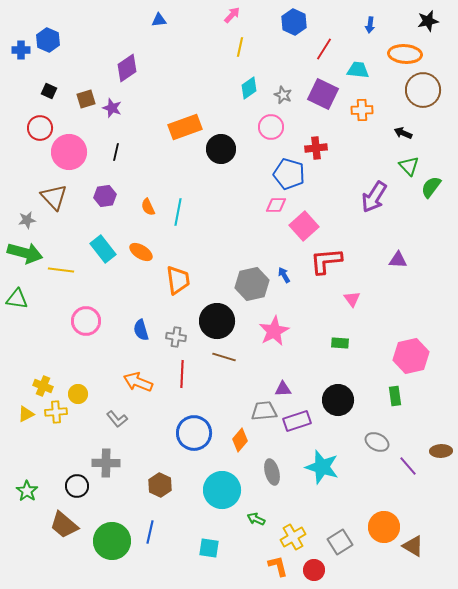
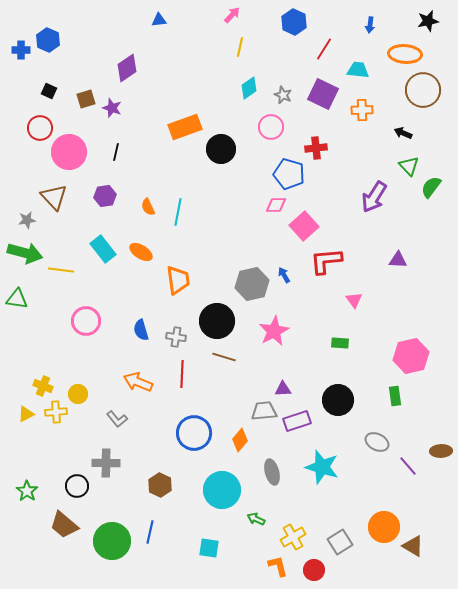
pink triangle at (352, 299): moved 2 px right, 1 px down
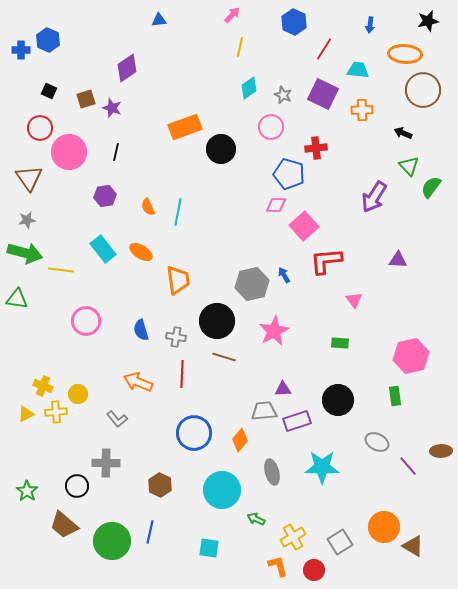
brown triangle at (54, 197): moved 25 px left, 19 px up; rotated 8 degrees clockwise
cyan star at (322, 467): rotated 16 degrees counterclockwise
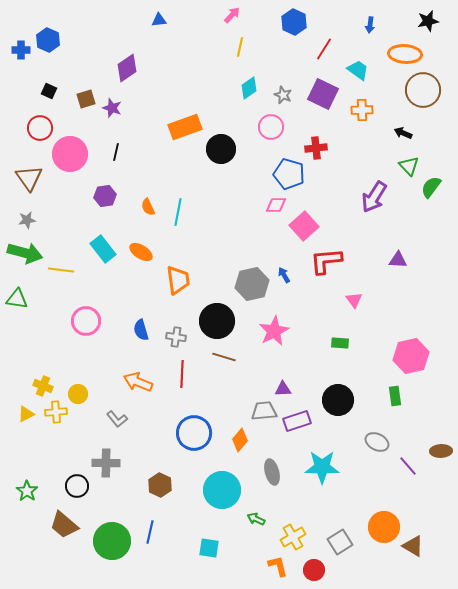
cyan trapezoid at (358, 70): rotated 30 degrees clockwise
pink circle at (69, 152): moved 1 px right, 2 px down
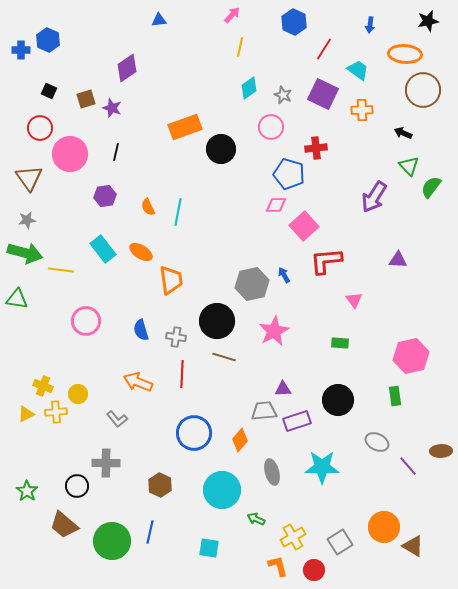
orange trapezoid at (178, 280): moved 7 px left
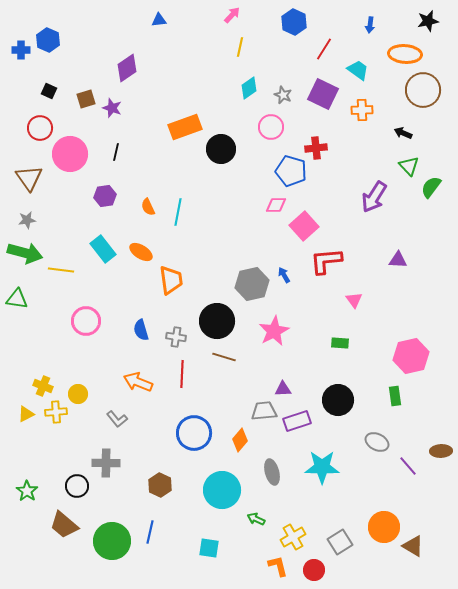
blue pentagon at (289, 174): moved 2 px right, 3 px up
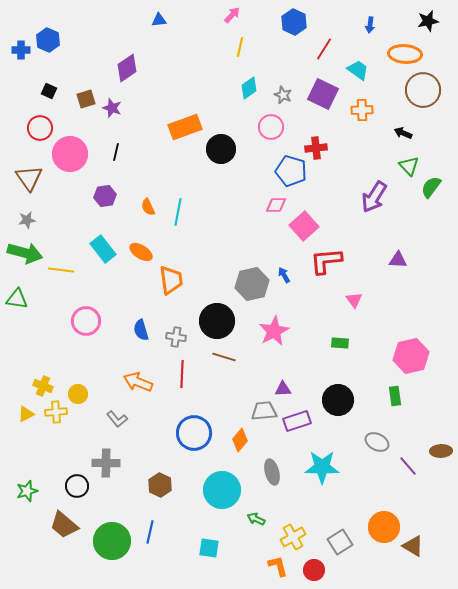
green star at (27, 491): rotated 20 degrees clockwise
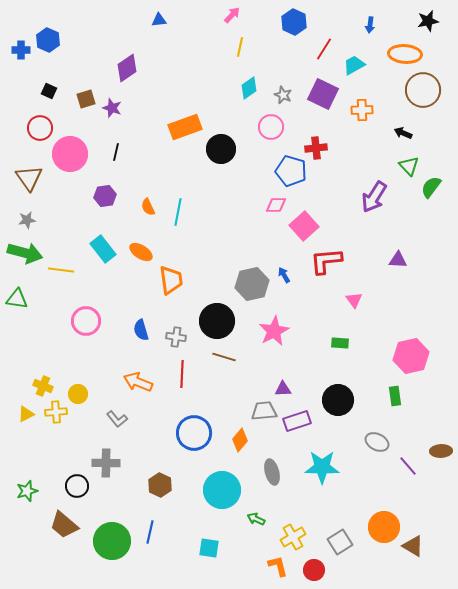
cyan trapezoid at (358, 70): moved 4 px left, 5 px up; rotated 65 degrees counterclockwise
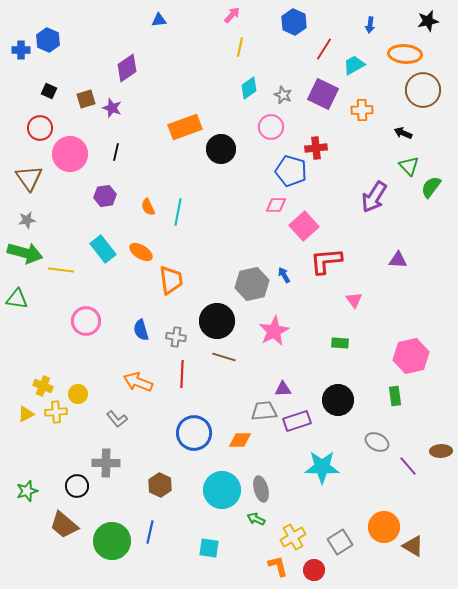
orange diamond at (240, 440): rotated 50 degrees clockwise
gray ellipse at (272, 472): moved 11 px left, 17 px down
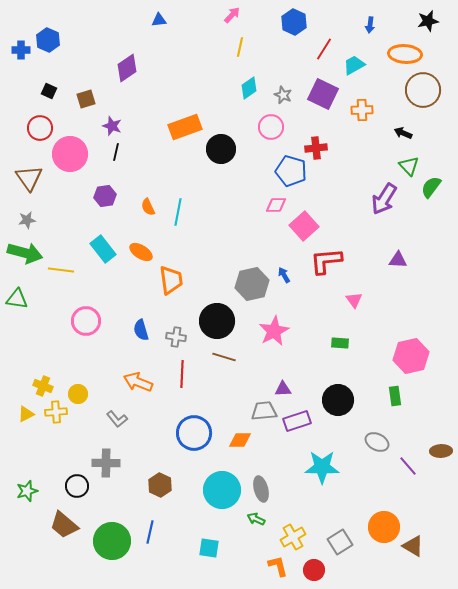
purple star at (112, 108): moved 18 px down
purple arrow at (374, 197): moved 10 px right, 2 px down
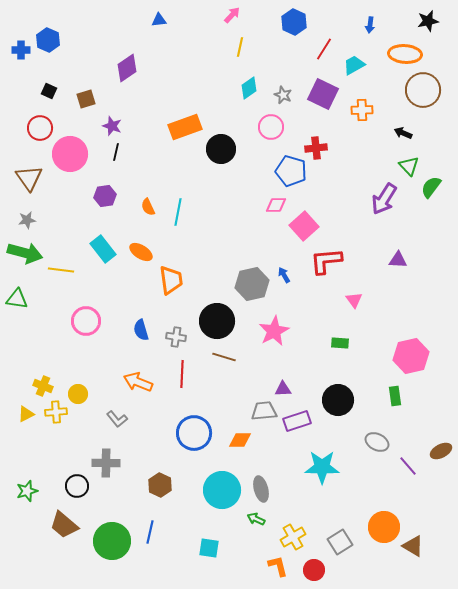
brown ellipse at (441, 451): rotated 25 degrees counterclockwise
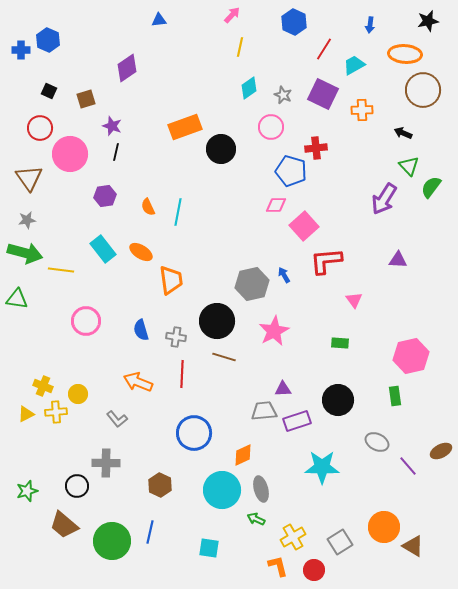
orange diamond at (240, 440): moved 3 px right, 15 px down; rotated 25 degrees counterclockwise
